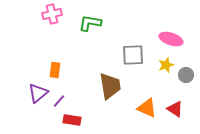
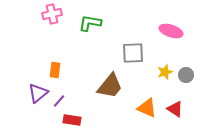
pink ellipse: moved 8 px up
gray square: moved 2 px up
yellow star: moved 1 px left, 7 px down
brown trapezoid: rotated 48 degrees clockwise
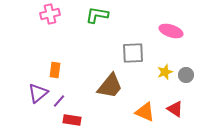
pink cross: moved 2 px left
green L-shape: moved 7 px right, 8 px up
orange triangle: moved 2 px left, 4 px down
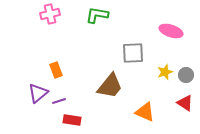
orange rectangle: moved 1 px right; rotated 28 degrees counterclockwise
purple line: rotated 32 degrees clockwise
red triangle: moved 10 px right, 6 px up
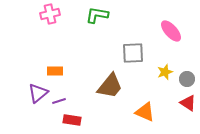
pink ellipse: rotated 30 degrees clockwise
orange rectangle: moved 1 px left, 1 px down; rotated 70 degrees counterclockwise
gray circle: moved 1 px right, 4 px down
red triangle: moved 3 px right
